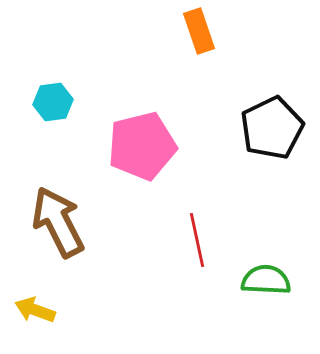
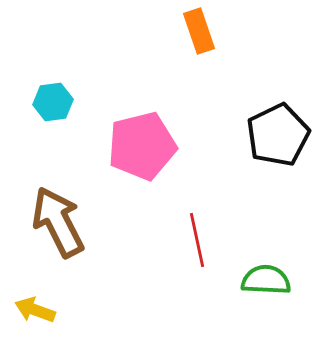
black pentagon: moved 6 px right, 7 px down
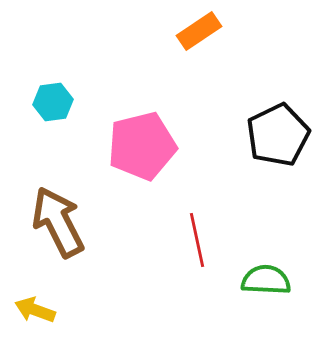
orange rectangle: rotated 75 degrees clockwise
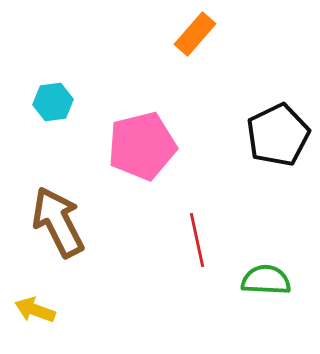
orange rectangle: moved 4 px left, 3 px down; rotated 15 degrees counterclockwise
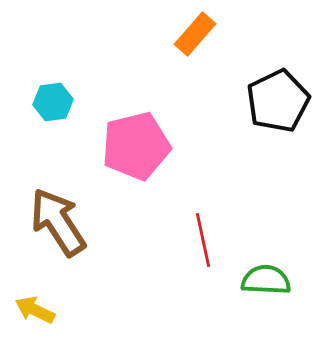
black pentagon: moved 34 px up
pink pentagon: moved 6 px left
brown arrow: rotated 6 degrees counterclockwise
red line: moved 6 px right
yellow arrow: rotated 6 degrees clockwise
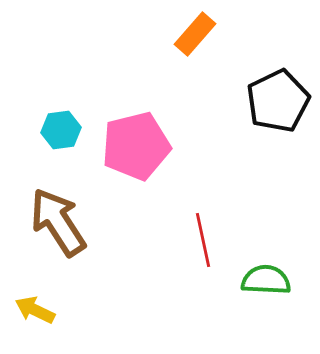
cyan hexagon: moved 8 px right, 28 px down
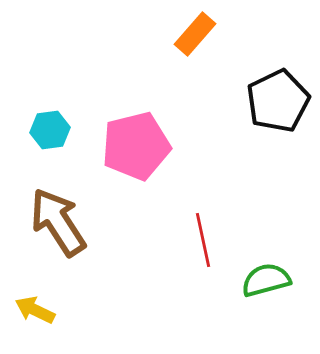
cyan hexagon: moved 11 px left
green semicircle: rotated 18 degrees counterclockwise
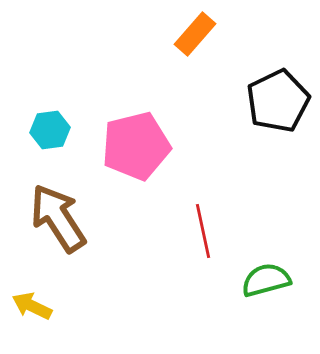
brown arrow: moved 4 px up
red line: moved 9 px up
yellow arrow: moved 3 px left, 4 px up
